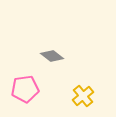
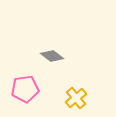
yellow cross: moved 7 px left, 2 px down
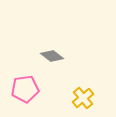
yellow cross: moved 7 px right
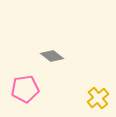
yellow cross: moved 15 px right
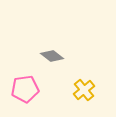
yellow cross: moved 14 px left, 8 px up
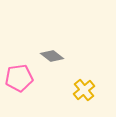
pink pentagon: moved 6 px left, 11 px up
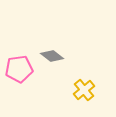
pink pentagon: moved 9 px up
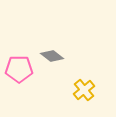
pink pentagon: rotated 8 degrees clockwise
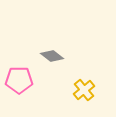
pink pentagon: moved 11 px down
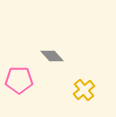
gray diamond: rotated 10 degrees clockwise
